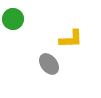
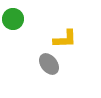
yellow L-shape: moved 6 px left
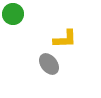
green circle: moved 5 px up
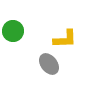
green circle: moved 17 px down
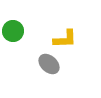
gray ellipse: rotated 10 degrees counterclockwise
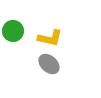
yellow L-shape: moved 15 px left, 1 px up; rotated 15 degrees clockwise
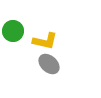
yellow L-shape: moved 5 px left, 3 px down
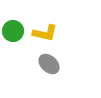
yellow L-shape: moved 8 px up
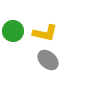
gray ellipse: moved 1 px left, 4 px up
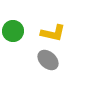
yellow L-shape: moved 8 px right
